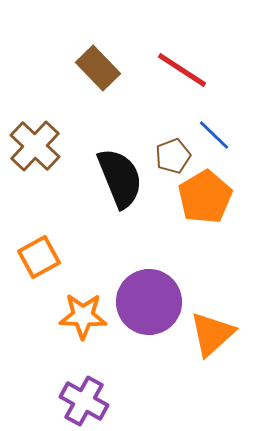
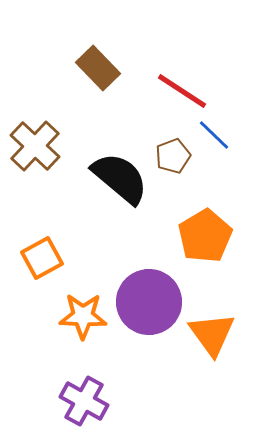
red line: moved 21 px down
black semicircle: rotated 28 degrees counterclockwise
orange pentagon: moved 39 px down
orange square: moved 3 px right, 1 px down
orange triangle: rotated 24 degrees counterclockwise
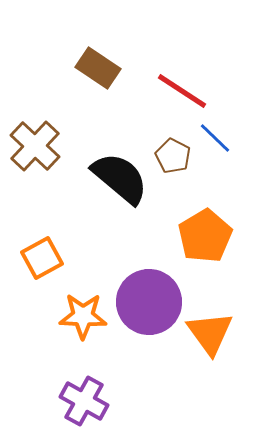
brown rectangle: rotated 12 degrees counterclockwise
blue line: moved 1 px right, 3 px down
brown pentagon: rotated 24 degrees counterclockwise
orange triangle: moved 2 px left, 1 px up
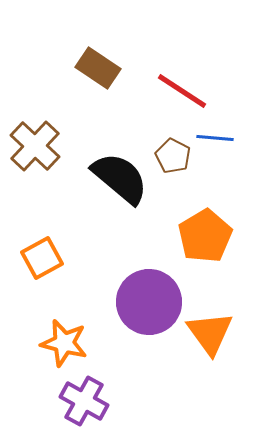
blue line: rotated 39 degrees counterclockwise
orange star: moved 19 px left, 27 px down; rotated 12 degrees clockwise
